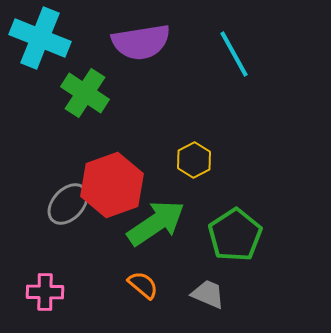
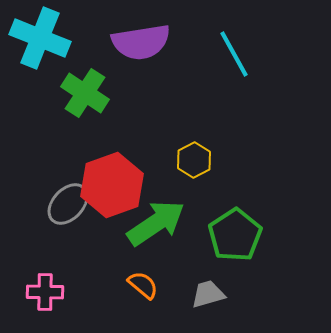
gray trapezoid: rotated 39 degrees counterclockwise
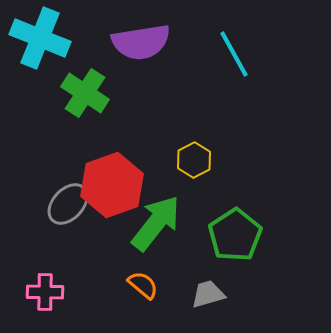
green arrow: rotated 18 degrees counterclockwise
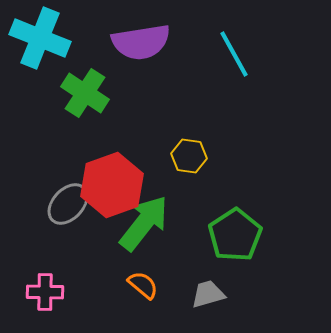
yellow hexagon: moved 5 px left, 4 px up; rotated 24 degrees counterclockwise
green arrow: moved 12 px left
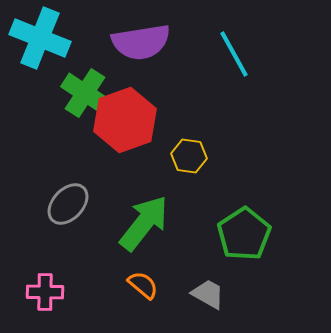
red hexagon: moved 13 px right, 65 px up
green pentagon: moved 9 px right, 1 px up
gray trapezoid: rotated 45 degrees clockwise
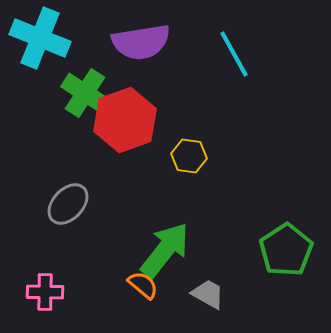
green arrow: moved 21 px right, 27 px down
green pentagon: moved 42 px right, 16 px down
